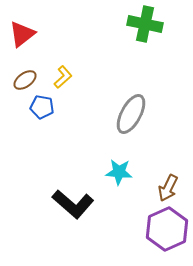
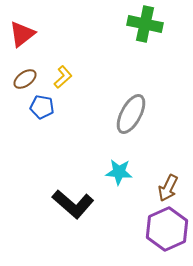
brown ellipse: moved 1 px up
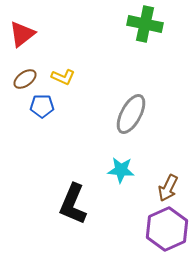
yellow L-shape: rotated 65 degrees clockwise
blue pentagon: moved 1 px up; rotated 10 degrees counterclockwise
cyan star: moved 2 px right, 2 px up
black L-shape: rotated 72 degrees clockwise
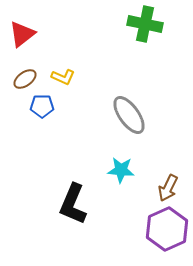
gray ellipse: moved 2 px left, 1 px down; rotated 63 degrees counterclockwise
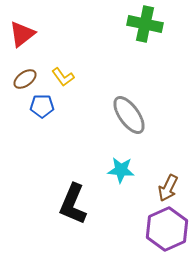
yellow L-shape: rotated 30 degrees clockwise
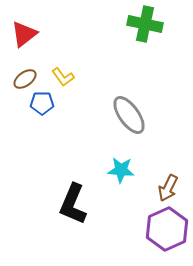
red triangle: moved 2 px right
blue pentagon: moved 3 px up
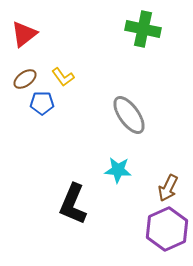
green cross: moved 2 px left, 5 px down
cyan star: moved 3 px left
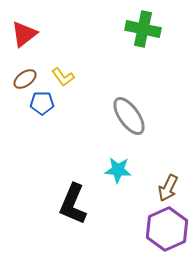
gray ellipse: moved 1 px down
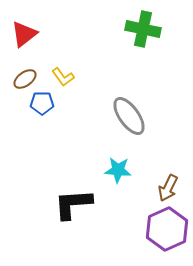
black L-shape: rotated 63 degrees clockwise
